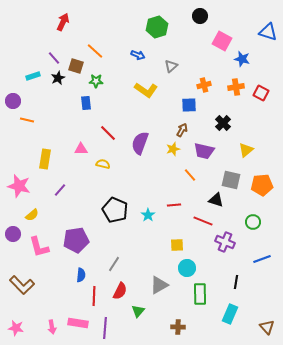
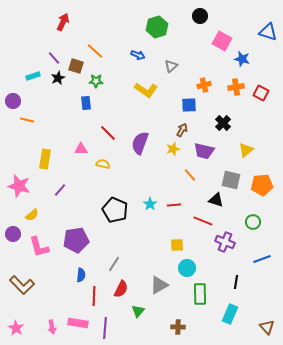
cyan star at (148, 215): moved 2 px right, 11 px up
red semicircle at (120, 291): moved 1 px right, 2 px up
pink star at (16, 328): rotated 21 degrees clockwise
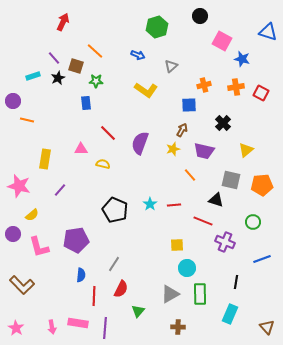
gray triangle at (159, 285): moved 11 px right, 9 px down
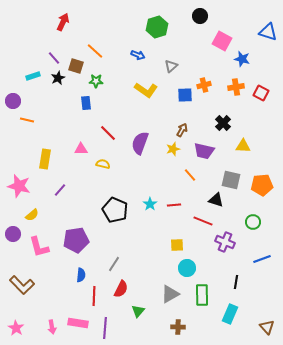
blue square at (189, 105): moved 4 px left, 10 px up
yellow triangle at (246, 150): moved 3 px left, 4 px up; rotated 42 degrees clockwise
green rectangle at (200, 294): moved 2 px right, 1 px down
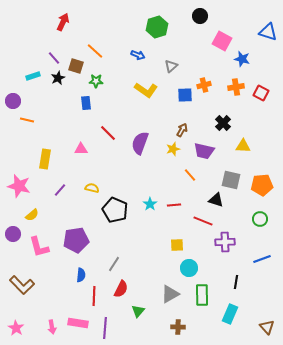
yellow semicircle at (103, 164): moved 11 px left, 24 px down
green circle at (253, 222): moved 7 px right, 3 px up
purple cross at (225, 242): rotated 24 degrees counterclockwise
cyan circle at (187, 268): moved 2 px right
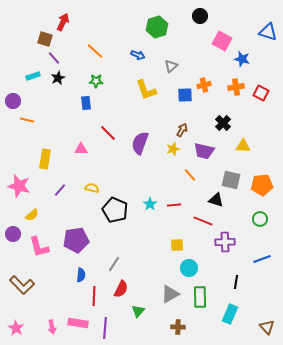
brown square at (76, 66): moved 31 px left, 27 px up
yellow L-shape at (146, 90): rotated 35 degrees clockwise
green rectangle at (202, 295): moved 2 px left, 2 px down
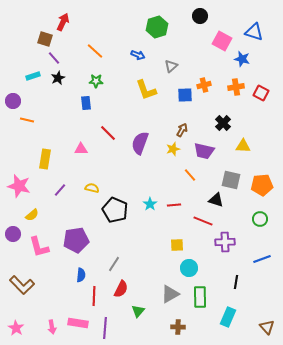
blue triangle at (268, 32): moved 14 px left
cyan rectangle at (230, 314): moved 2 px left, 3 px down
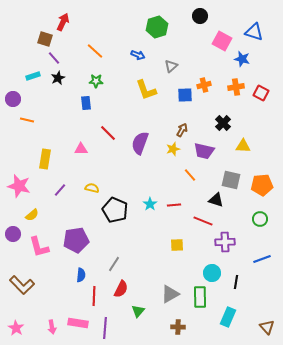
purple circle at (13, 101): moved 2 px up
cyan circle at (189, 268): moved 23 px right, 5 px down
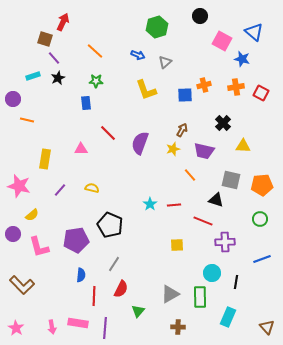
blue triangle at (254, 32): rotated 24 degrees clockwise
gray triangle at (171, 66): moved 6 px left, 4 px up
black pentagon at (115, 210): moved 5 px left, 15 px down
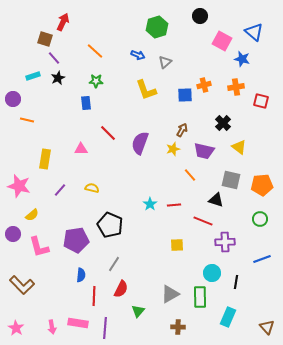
red square at (261, 93): moved 8 px down; rotated 14 degrees counterclockwise
yellow triangle at (243, 146): moved 4 px left, 1 px down; rotated 35 degrees clockwise
